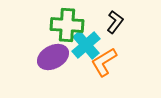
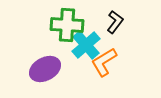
purple ellipse: moved 8 px left, 12 px down
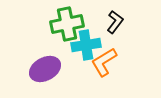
green cross: moved 1 px up; rotated 16 degrees counterclockwise
cyan cross: rotated 32 degrees clockwise
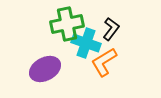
black L-shape: moved 4 px left, 7 px down
cyan cross: moved 2 px up; rotated 28 degrees clockwise
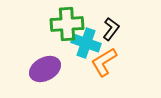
green cross: rotated 8 degrees clockwise
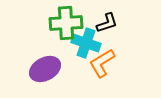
green cross: moved 1 px left, 1 px up
black L-shape: moved 4 px left, 6 px up; rotated 35 degrees clockwise
orange L-shape: moved 2 px left, 1 px down
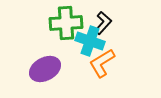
black L-shape: moved 4 px left; rotated 30 degrees counterclockwise
cyan cross: moved 4 px right, 2 px up
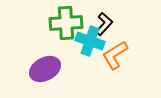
black L-shape: moved 1 px right, 1 px down
orange L-shape: moved 13 px right, 8 px up
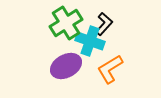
green cross: rotated 28 degrees counterclockwise
orange L-shape: moved 5 px left, 14 px down
purple ellipse: moved 21 px right, 3 px up
